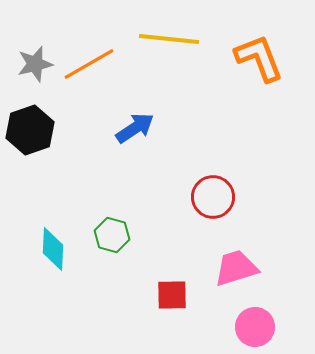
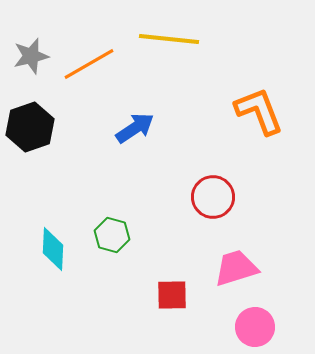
orange L-shape: moved 53 px down
gray star: moved 4 px left, 8 px up
black hexagon: moved 3 px up
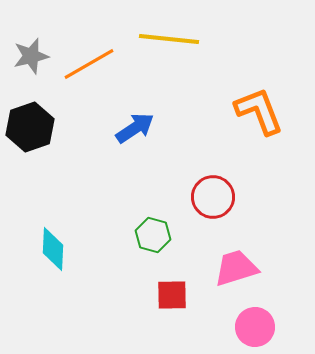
green hexagon: moved 41 px right
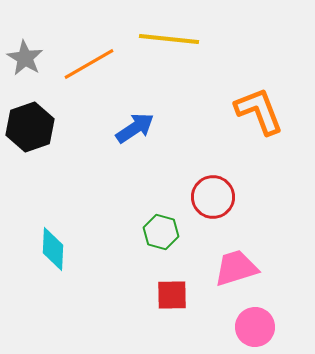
gray star: moved 6 px left, 2 px down; rotated 27 degrees counterclockwise
green hexagon: moved 8 px right, 3 px up
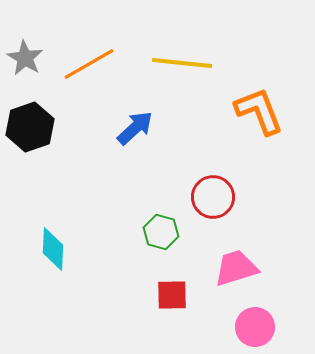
yellow line: moved 13 px right, 24 px down
blue arrow: rotated 9 degrees counterclockwise
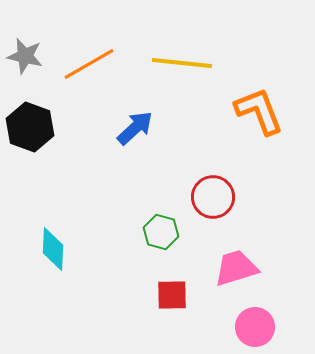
gray star: moved 2 px up; rotated 18 degrees counterclockwise
black hexagon: rotated 21 degrees counterclockwise
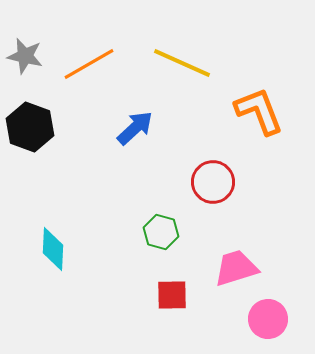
yellow line: rotated 18 degrees clockwise
red circle: moved 15 px up
pink circle: moved 13 px right, 8 px up
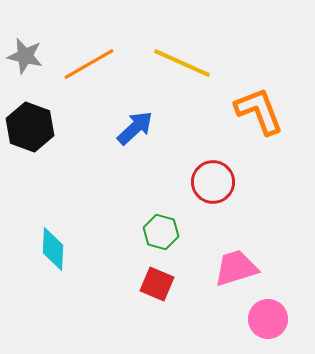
red square: moved 15 px left, 11 px up; rotated 24 degrees clockwise
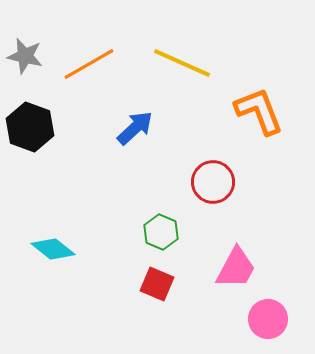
green hexagon: rotated 8 degrees clockwise
cyan diamond: rotated 54 degrees counterclockwise
pink trapezoid: rotated 135 degrees clockwise
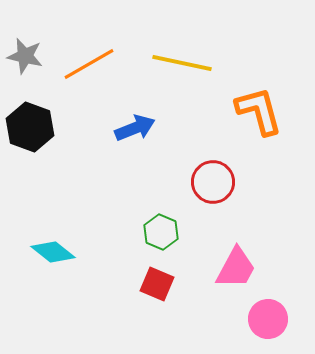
yellow line: rotated 12 degrees counterclockwise
orange L-shape: rotated 6 degrees clockwise
blue arrow: rotated 21 degrees clockwise
cyan diamond: moved 3 px down
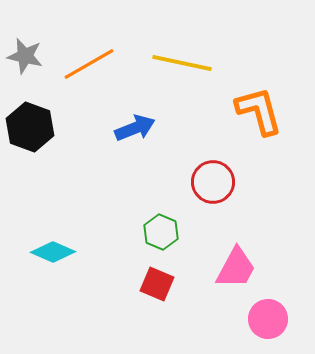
cyan diamond: rotated 15 degrees counterclockwise
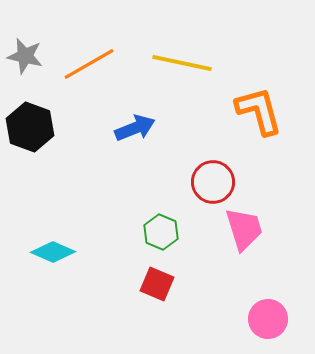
pink trapezoid: moved 8 px right, 39 px up; rotated 45 degrees counterclockwise
